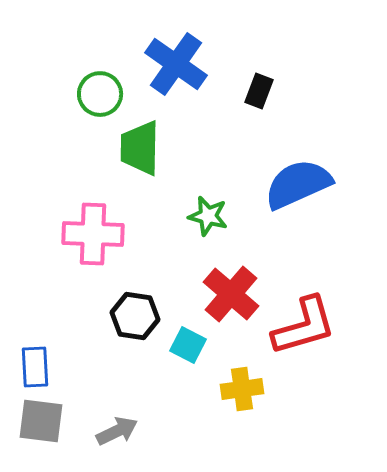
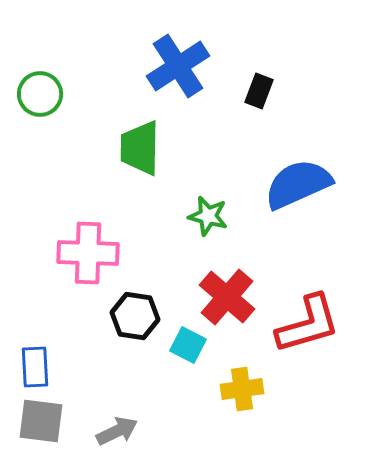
blue cross: moved 2 px right, 2 px down; rotated 22 degrees clockwise
green circle: moved 60 px left
pink cross: moved 5 px left, 19 px down
red cross: moved 4 px left, 3 px down
red L-shape: moved 4 px right, 2 px up
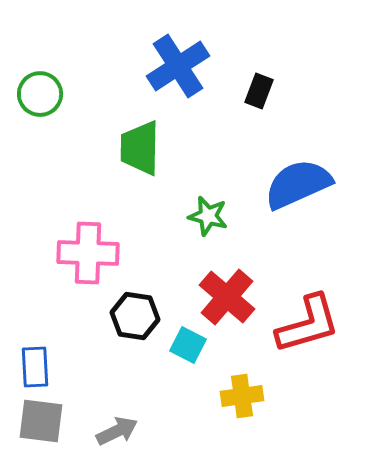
yellow cross: moved 7 px down
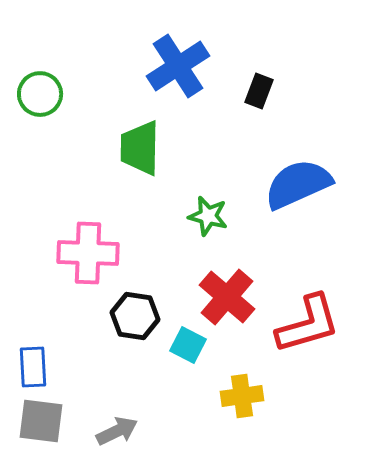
blue rectangle: moved 2 px left
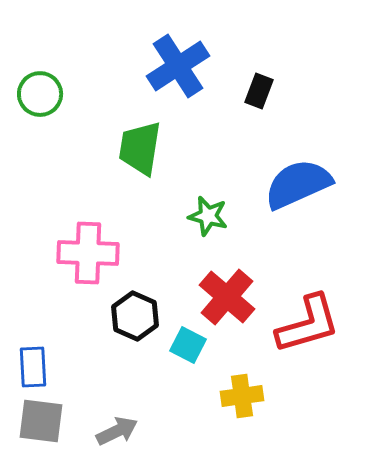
green trapezoid: rotated 8 degrees clockwise
black hexagon: rotated 15 degrees clockwise
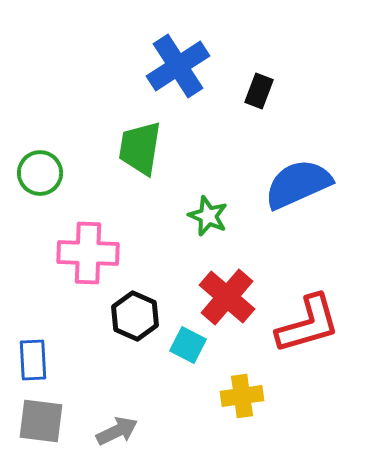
green circle: moved 79 px down
green star: rotated 9 degrees clockwise
blue rectangle: moved 7 px up
